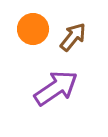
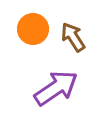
brown arrow: rotated 72 degrees counterclockwise
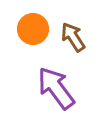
purple arrow: rotated 93 degrees counterclockwise
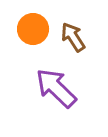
purple arrow: rotated 9 degrees counterclockwise
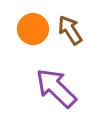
brown arrow: moved 3 px left, 7 px up
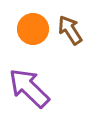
purple arrow: moved 27 px left
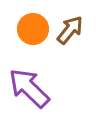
brown arrow: rotated 72 degrees clockwise
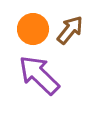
purple arrow: moved 10 px right, 13 px up
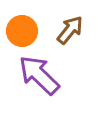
orange circle: moved 11 px left, 2 px down
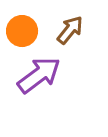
purple arrow: rotated 99 degrees clockwise
